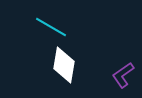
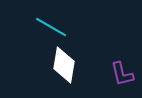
purple L-shape: moved 1 px left, 1 px up; rotated 68 degrees counterclockwise
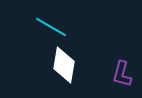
purple L-shape: rotated 28 degrees clockwise
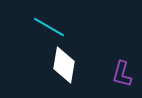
cyan line: moved 2 px left
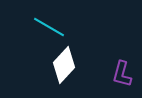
white diamond: rotated 33 degrees clockwise
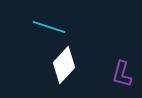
cyan line: rotated 12 degrees counterclockwise
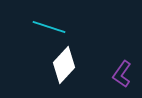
purple L-shape: rotated 20 degrees clockwise
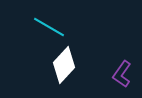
cyan line: rotated 12 degrees clockwise
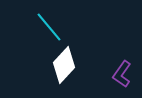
cyan line: rotated 20 degrees clockwise
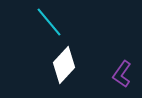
cyan line: moved 5 px up
